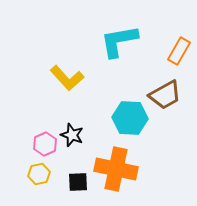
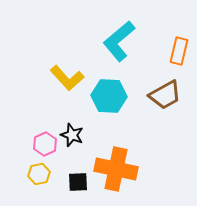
cyan L-shape: rotated 30 degrees counterclockwise
orange rectangle: rotated 16 degrees counterclockwise
cyan hexagon: moved 21 px left, 22 px up
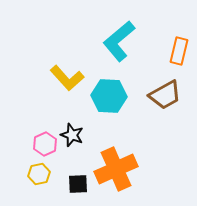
orange cross: rotated 36 degrees counterclockwise
black square: moved 2 px down
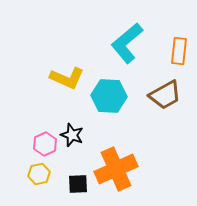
cyan L-shape: moved 8 px right, 2 px down
orange rectangle: rotated 8 degrees counterclockwise
yellow L-shape: rotated 24 degrees counterclockwise
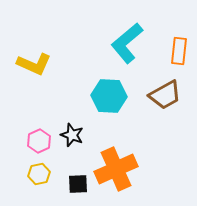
yellow L-shape: moved 33 px left, 14 px up
pink hexagon: moved 6 px left, 3 px up
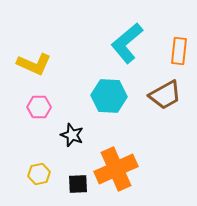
pink hexagon: moved 34 px up; rotated 25 degrees clockwise
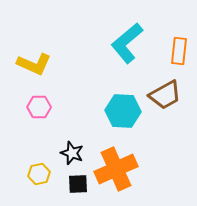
cyan hexagon: moved 14 px right, 15 px down
black star: moved 18 px down
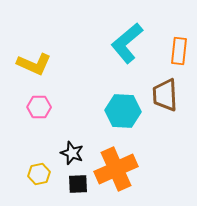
brown trapezoid: rotated 116 degrees clockwise
